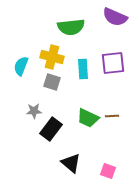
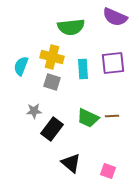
black rectangle: moved 1 px right
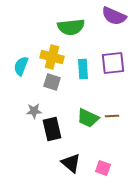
purple semicircle: moved 1 px left, 1 px up
black rectangle: rotated 50 degrees counterclockwise
pink square: moved 5 px left, 3 px up
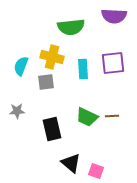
purple semicircle: rotated 20 degrees counterclockwise
gray square: moved 6 px left; rotated 24 degrees counterclockwise
gray star: moved 17 px left
green trapezoid: moved 1 px left, 1 px up
pink square: moved 7 px left, 3 px down
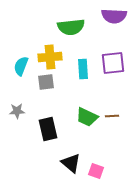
yellow cross: moved 2 px left; rotated 20 degrees counterclockwise
black rectangle: moved 4 px left
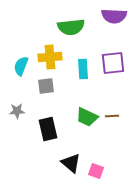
gray square: moved 4 px down
